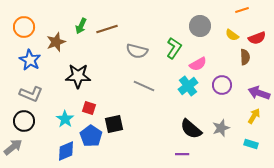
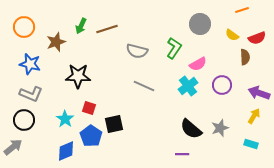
gray circle: moved 2 px up
blue star: moved 4 px down; rotated 15 degrees counterclockwise
black circle: moved 1 px up
gray star: moved 1 px left
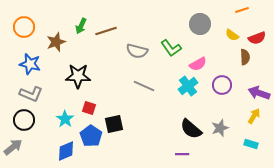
brown line: moved 1 px left, 2 px down
green L-shape: moved 3 px left; rotated 110 degrees clockwise
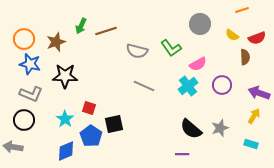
orange circle: moved 12 px down
black star: moved 13 px left
gray arrow: rotated 132 degrees counterclockwise
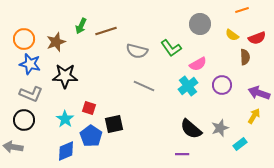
cyan rectangle: moved 11 px left; rotated 56 degrees counterclockwise
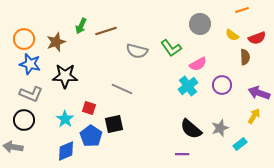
gray line: moved 22 px left, 3 px down
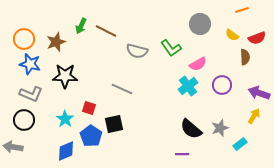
brown line: rotated 45 degrees clockwise
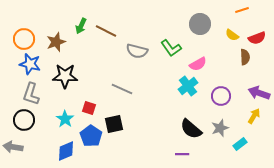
purple circle: moved 1 px left, 11 px down
gray L-shape: rotated 85 degrees clockwise
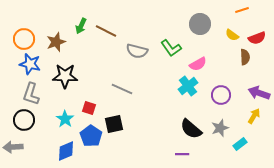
purple circle: moved 1 px up
gray arrow: rotated 12 degrees counterclockwise
